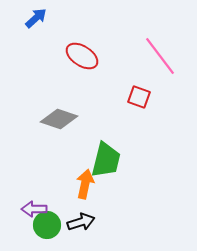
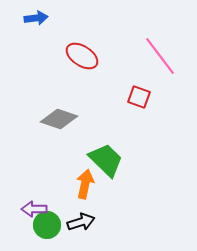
blue arrow: rotated 35 degrees clockwise
green trapezoid: rotated 60 degrees counterclockwise
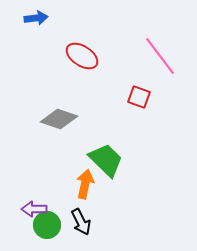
black arrow: rotated 80 degrees clockwise
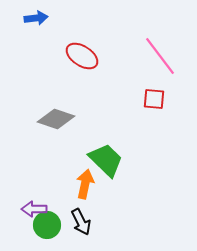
red square: moved 15 px right, 2 px down; rotated 15 degrees counterclockwise
gray diamond: moved 3 px left
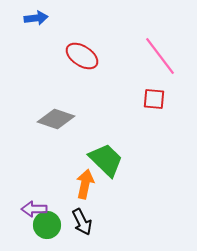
black arrow: moved 1 px right
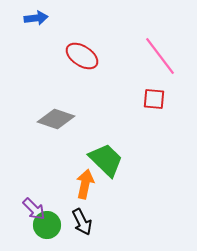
purple arrow: rotated 135 degrees counterclockwise
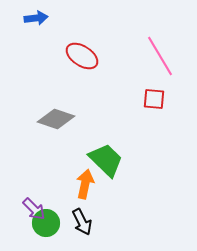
pink line: rotated 6 degrees clockwise
green circle: moved 1 px left, 2 px up
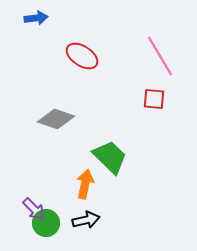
green trapezoid: moved 4 px right, 3 px up
black arrow: moved 4 px right, 2 px up; rotated 76 degrees counterclockwise
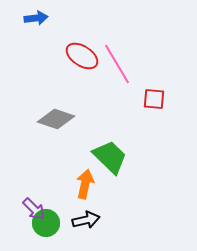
pink line: moved 43 px left, 8 px down
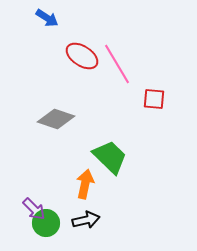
blue arrow: moved 11 px right; rotated 40 degrees clockwise
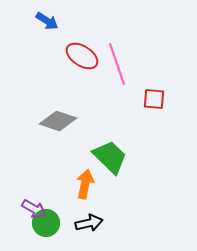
blue arrow: moved 3 px down
pink line: rotated 12 degrees clockwise
gray diamond: moved 2 px right, 2 px down
purple arrow: rotated 15 degrees counterclockwise
black arrow: moved 3 px right, 3 px down
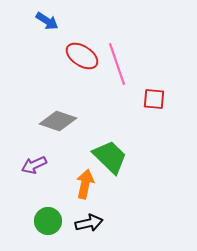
purple arrow: moved 44 px up; rotated 125 degrees clockwise
green circle: moved 2 px right, 2 px up
